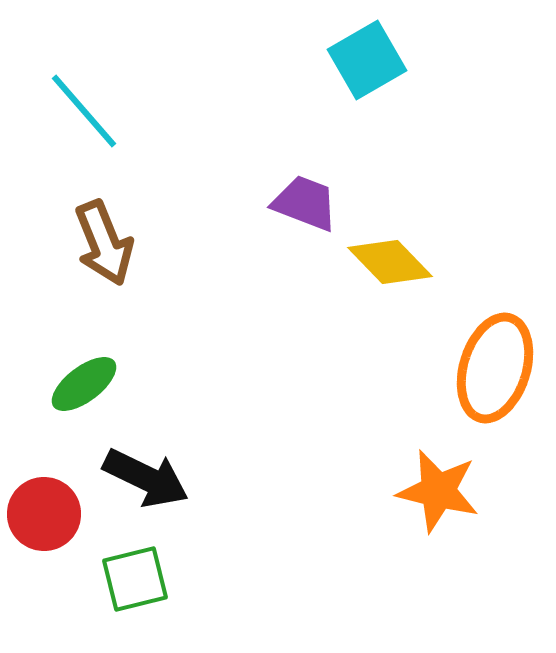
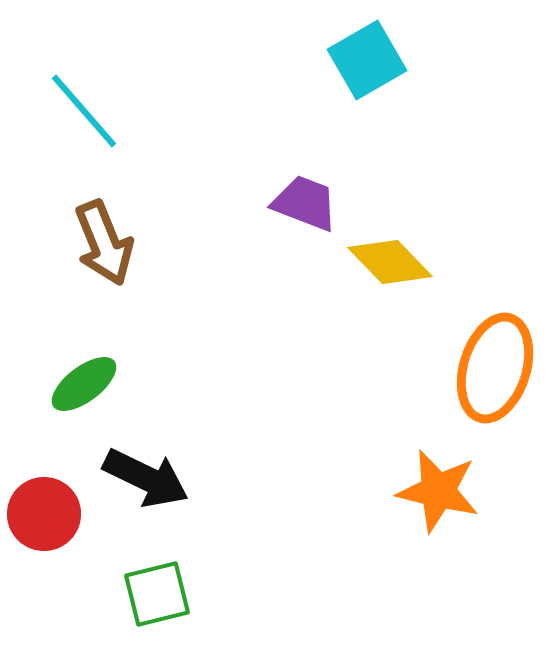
green square: moved 22 px right, 15 px down
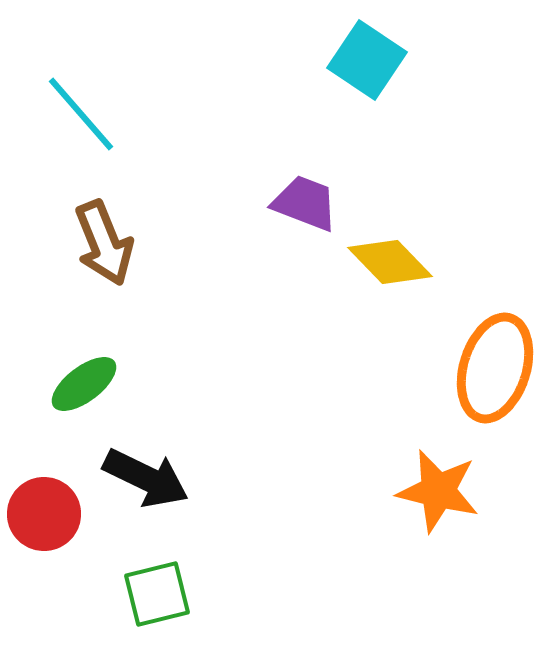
cyan square: rotated 26 degrees counterclockwise
cyan line: moved 3 px left, 3 px down
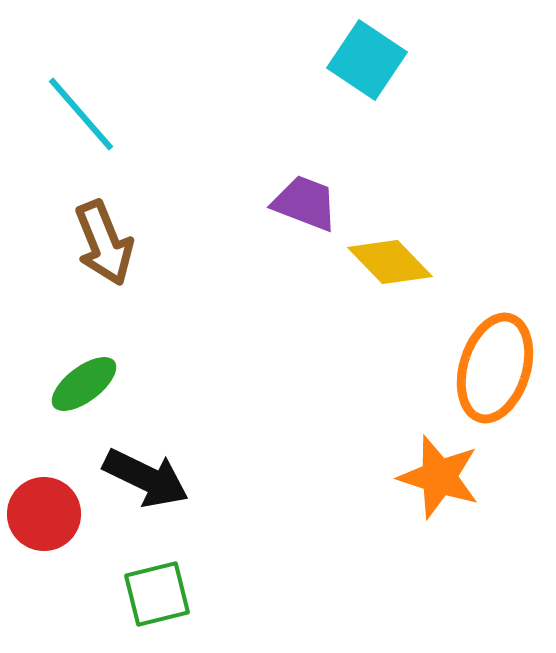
orange star: moved 1 px right, 14 px up; rotated 4 degrees clockwise
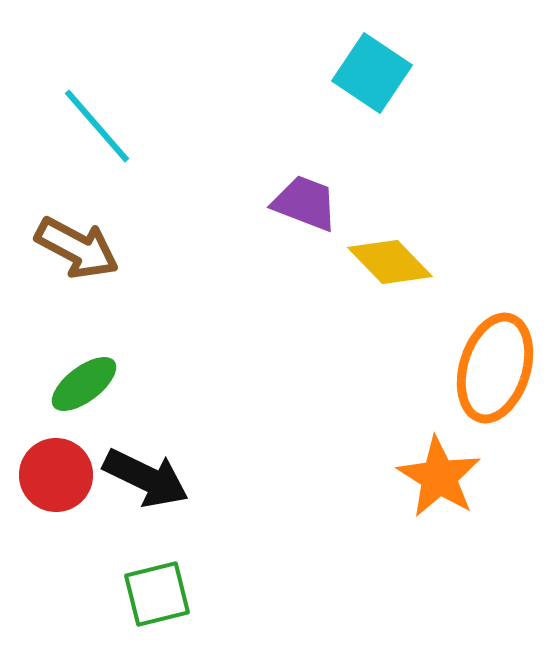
cyan square: moved 5 px right, 13 px down
cyan line: moved 16 px right, 12 px down
brown arrow: moved 27 px left, 5 px down; rotated 40 degrees counterclockwise
orange star: rotated 14 degrees clockwise
red circle: moved 12 px right, 39 px up
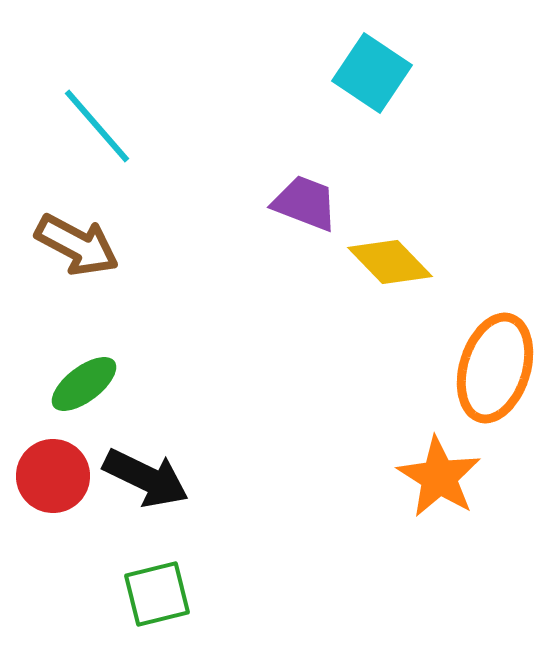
brown arrow: moved 3 px up
red circle: moved 3 px left, 1 px down
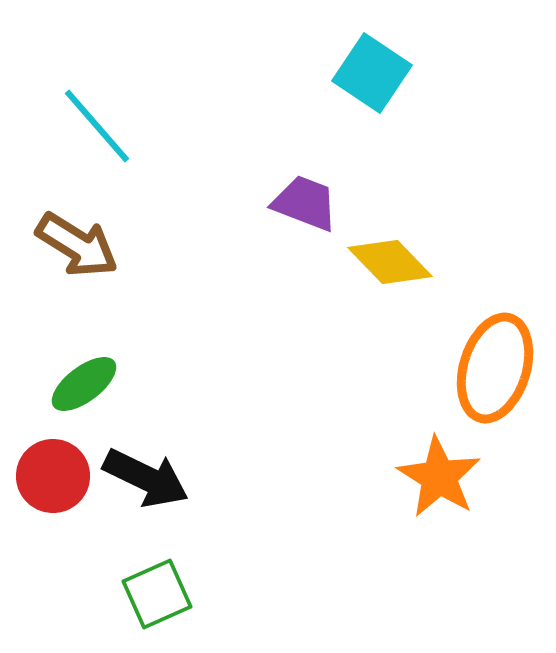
brown arrow: rotated 4 degrees clockwise
green square: rotated 10 degrees counterclockwise
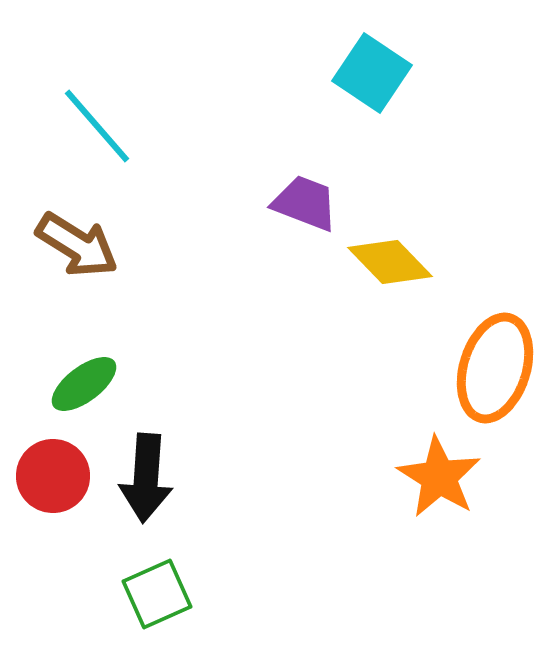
black arrow: rotated 68 degrees clockwise
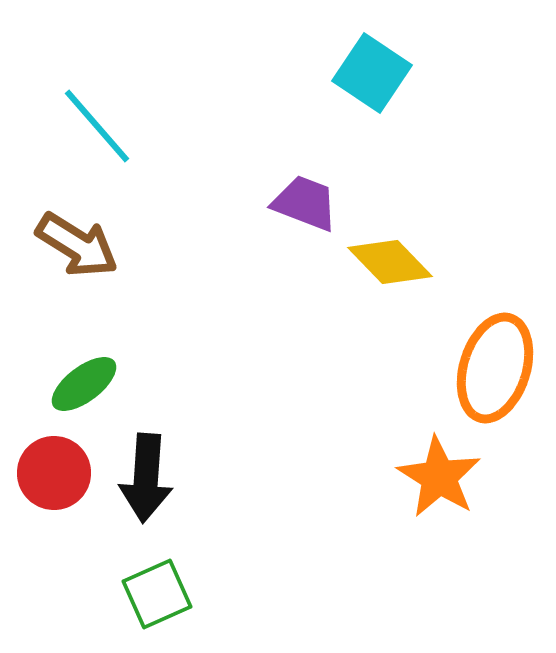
red circle: moved 1 px right, 3 px up
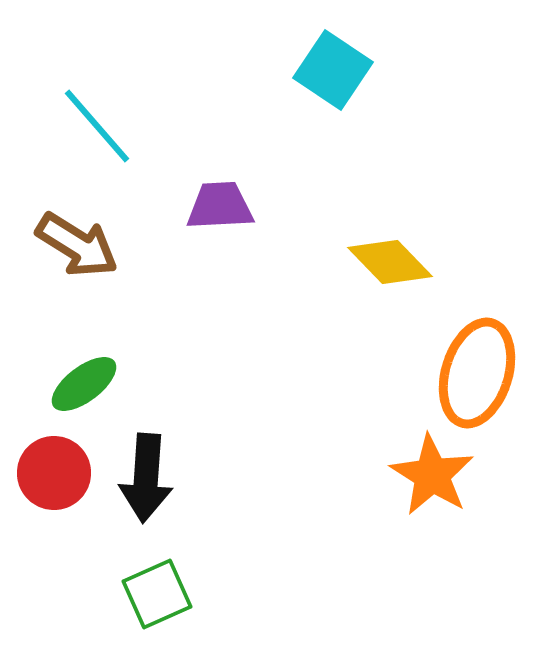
cyan square: moved 39 px left, 3 px up
purple trapezoid: moved 85 px left, 3 px down; rotated 24 degrees counterclockwise
orange ellipse: moved 18 px left, 5 px down
orange star: moved 7 px left, 2 px up
